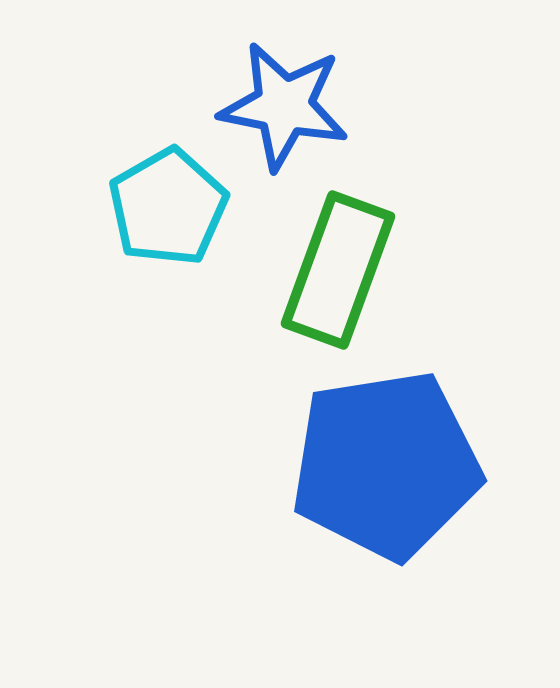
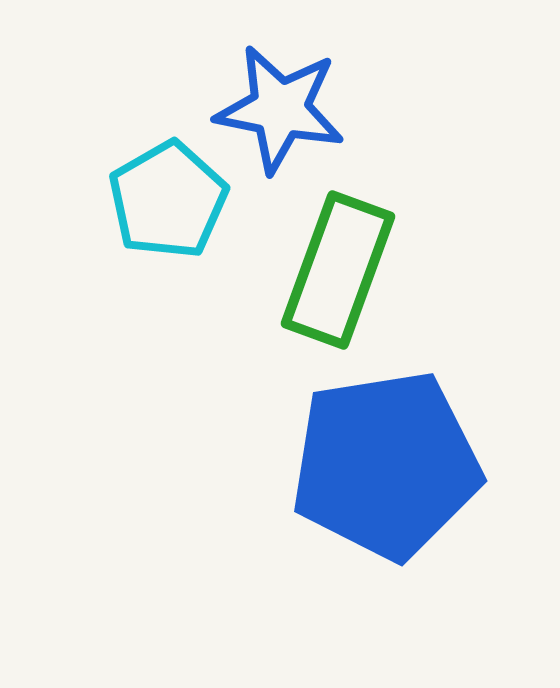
blue star: moved 4 px left, 3 px down
cyan pentagon: moved 7 px up
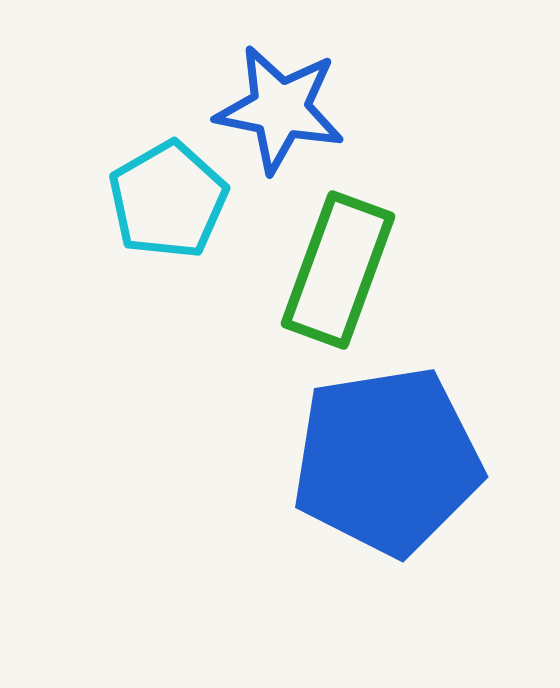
blue pentagon: moved 1 px right, 4 px up
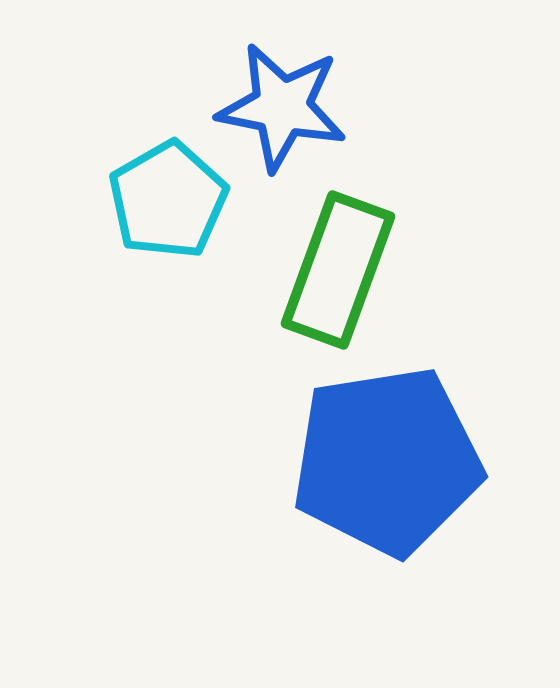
blue star: moved 2 px right, 2 px up
